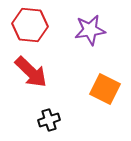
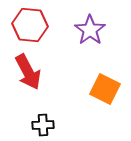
purple star: rotated 28 degrees counterclockwise
red arrow: moved 3 px left; rotated 18 degrees clockwise
black cross: moved 6 px left, 5 px down; rotated 15 degrees clockwise
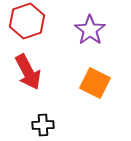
red hexagon: moved 3 px left, 4 px up; rotated 24 degrees counterclockwise
orange square: moved 10 px left, 6 px up
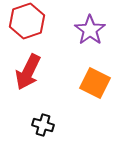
red arrow: rotated 54 degrees clockwise
black cross: rotated 20 degrees clockwise
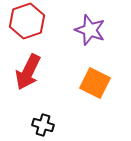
purple star: rotated 16 degrees counterclockwise
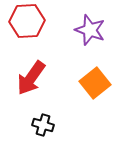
red hexagon: rotated 16 degrees clockwise
red arrow: moved 3 px right, 6 px down; rotated 9 degrees clockwise
orange square: rotated 24 degrees clockwise
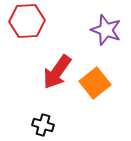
purple star: moved 16 px right
red arrow: moved 26 px right, 6 px up
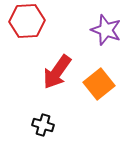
orange square: moved 4 px right, 1 px down
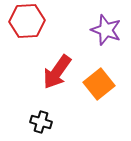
black cross: moved 2 px left, 3 px up
